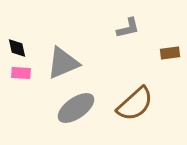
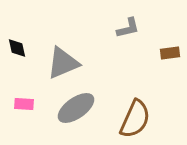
pink rectangle: moved 3 px right, 31 px down
brown semicircle: moved 15 px down; rotated 24 degrees counterclockwise
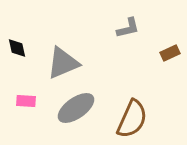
brown rectangle: rotated 18 degrees counterclockwise
pink rectangle: moved 2 px right, 3 px up
brown semicircle: moved 3 px left
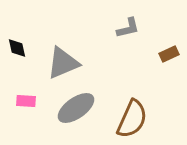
brown rectangle: moved 1 px left, 1 px down
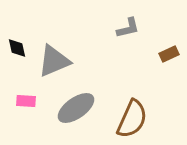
gray triangle: moved 9 px left, 2 px up
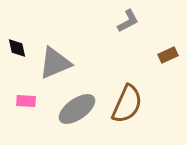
gray L-shape: moved 7 px up; rotated 15 degrees counterclockwise
brown rectangle: moved 1 px left, 1 px down
gray triangle: moved 1 px right, 2 px down
gray ellipse: moved 1 px right, 1 px down
brown semicircle: moved 5 px left, 15 px up
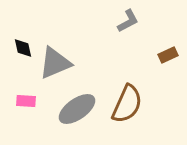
black diamond: moved 6 px right
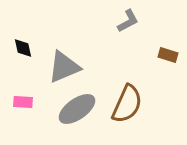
brown rectangle: rotated 42 degrees clockwise
gray triangle: moved 9 px right, 4 px down
pink rectangle: moved 3 px left, 1 px down
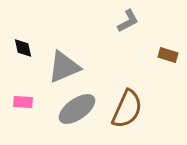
brown semicircle: moved 5 px down
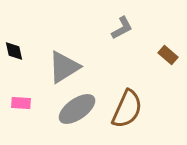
gray L-shape: moved 6 px left, 7 px down
black diamond: moved 9 px left, 3 px down
brown rectangle: rotated 24 degrees clockwise
gray triangle: rotated 9 degrees counterclockwise
pink rectangle: moved 2 px left, 1 px down
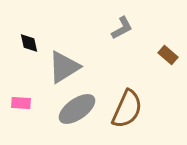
black diamond: moved 15 px right, 8 px up
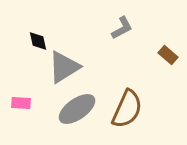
black diamond: moved 9 px right, 2 px up
